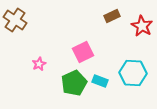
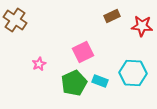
red star: rotated 25 degrees counterclockwise
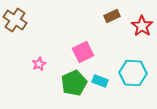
red star: rotated 30 degrees clockwise
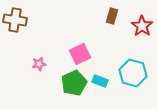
brown rectangle: rotated 49 degrees counterclockwise
brown cross: rotated 25 degrees counterclockwise
pink square: moved 3 px left, 2 px down
pink star: rotated 16 degrees clockwise
cyan hexagon: rotated 12 degrees clockwise
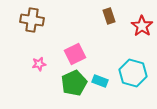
brown rectangle: moved 3 px left; rotated 35 degrees counterclockwise
brown cross: moved 17 px right
pink square: moved 5 px left
